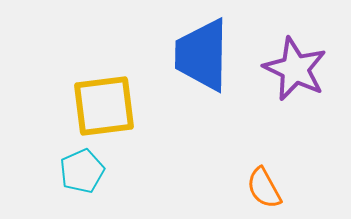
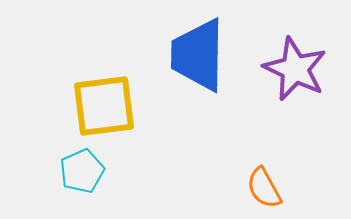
blue trapezoid: moved 4 px left
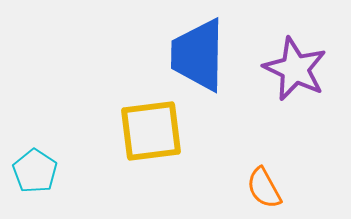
yellow square: moved 47 px right, 25 px down
cyan pentagon: moved 47 px left; rotated 15 degrees counterclockwise
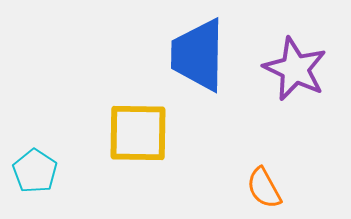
yellow square: moved 13 px left, 2 px down; rotated 8 degrees clockwise
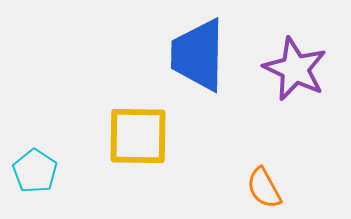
yellow square: moved 3 px down
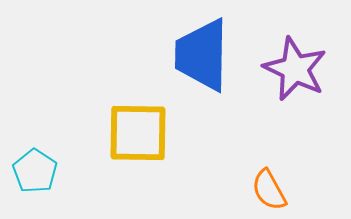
blue trapezoid: moved 4 px right
yellow square: moved 3 px up
orange semicircle: moved 5 px right, 2 px down
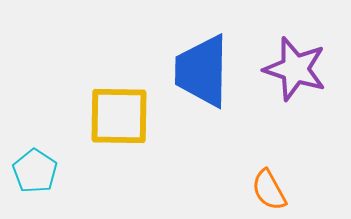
blue trapezoid: moved 16 px down
purple star: rotated 8 degrees counterclockwise
yellow square: moved 19 px left, 17 px up
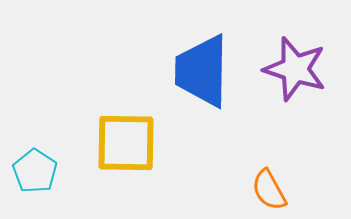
yellow square: moved 7 px right, 27 px down
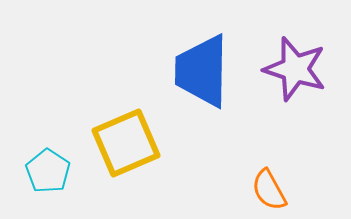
yellow square: rotated 24 degrees counterclockwise
cyan pentagon: moved 13 px right
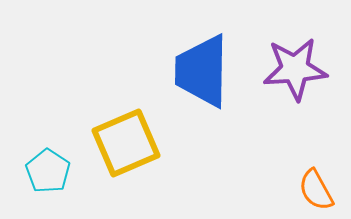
purple star: rotated 22 degrees counterclockwise
orange semicircle: moved 47 px right
